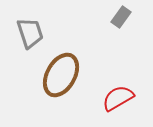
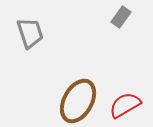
brown ellipse: moved 17 px right, 26 px down
red semicircle: moved 7 px right, 7 px down
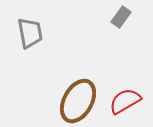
gray trapezoid: rotated 8 degrees clockwise
red semicircle: moved 4 px up
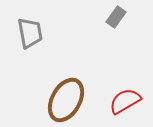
gray rectangle: moved 5 px left
brown ellipse: moved 12 px left, 1 px up
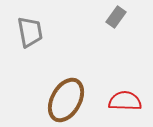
gray trapezoid: moved 1 px up
red semicircle: rotated 32 degrees clockwise
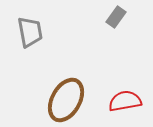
red semicircle: rotated 12 degrees counterclockwise
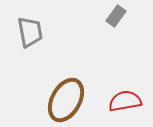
gray rectangle: moved 1 px up
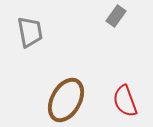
red semicircle: rotated 100 degrees counterclockwise
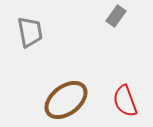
brown ellipse: rotated 24 degrees clockwise
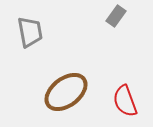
brown ellipse: moved 8 px up
